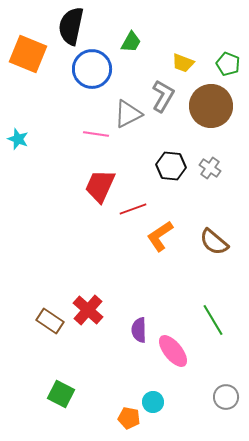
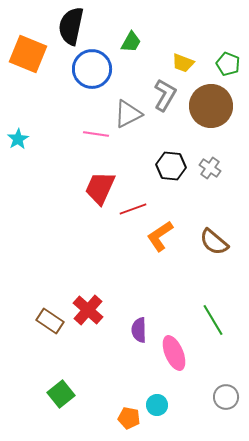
gray L-shape: moved 2 px right, 1 px up
cyan star: rotated 20 degrees clockwise
red trapezoid: moved 2 px down
pink ellipse: moved 1 px right, 2 px down; rotated 16 degrees clockwise
green square: rotated 24 degrees clockwise
cyan circle: moved 4 px right, 3 px down
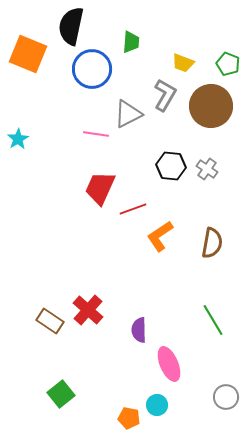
green trapezoid: rotated 25 degrees counterclockwise
gray cross: moved 3 px left, 1 px down
brown semicircle: moved 2 px left, 1 px down; rotated 120 degrees counterclockwise
pink ellipse: moved 5 px left, 11 px down
